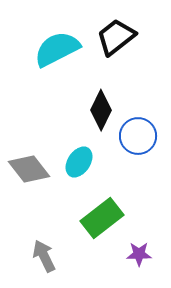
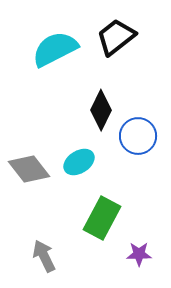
cyan semicircle: moved 2 px left
cyan ellipse: rotated 24 degrees clockwise
green rectangle: rotated 24 degrees counterclockwise
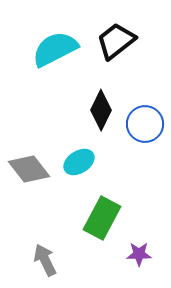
black trapezoid: moved 4 px down
blue circle: moved 7 px right, 12 px up
gray arrow: moved 1 px right, 4 px down
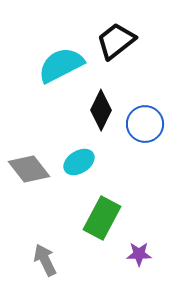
cyan semicircle: moved 6 px right, 16 px down
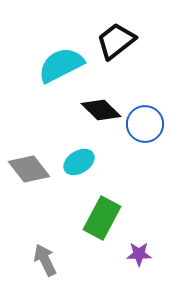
black diamond: rotated 72 degrees counterclockwise
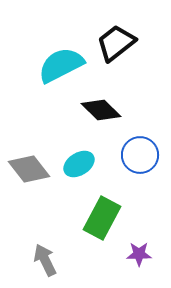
black trapezoid: moved 2 px down
blue circle: moved 5 px left, 31 px down
cyan ellipse: moved 2 px down
